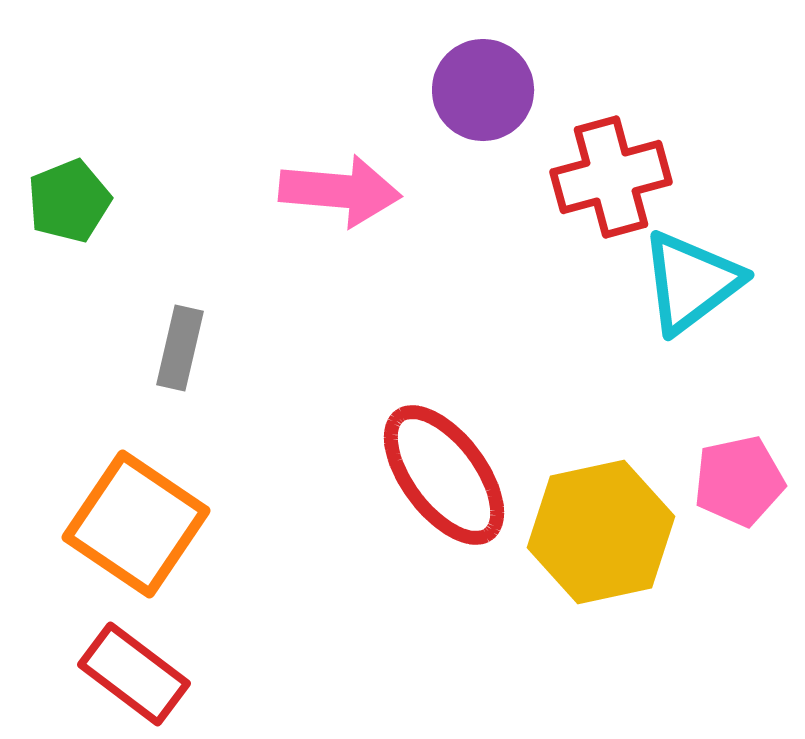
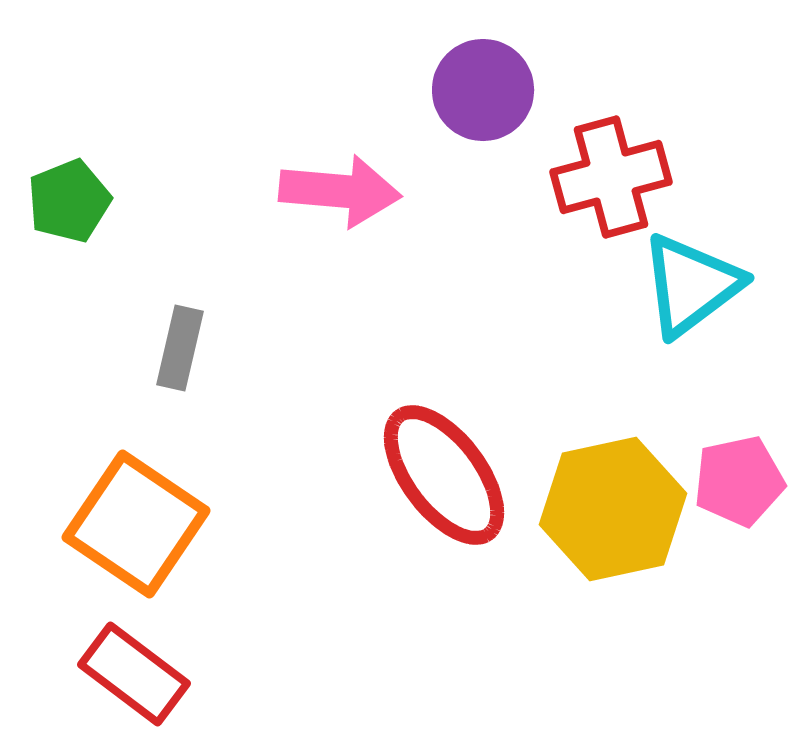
cyan triangle: moved 3 px down
yellow hexagon: moved 12 px right, 23 px up
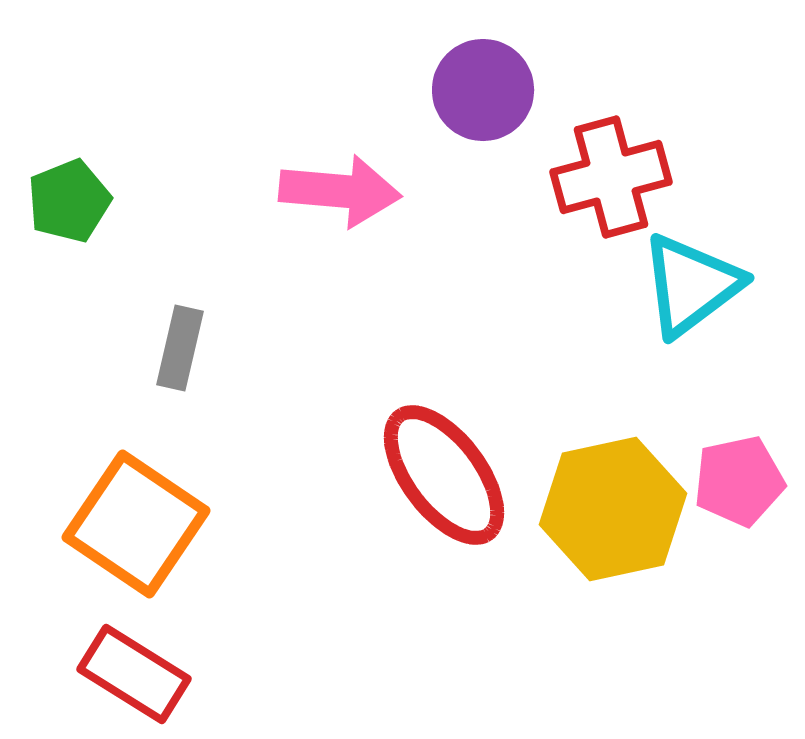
red rectangle: rotated 5 degrees counterclockwise
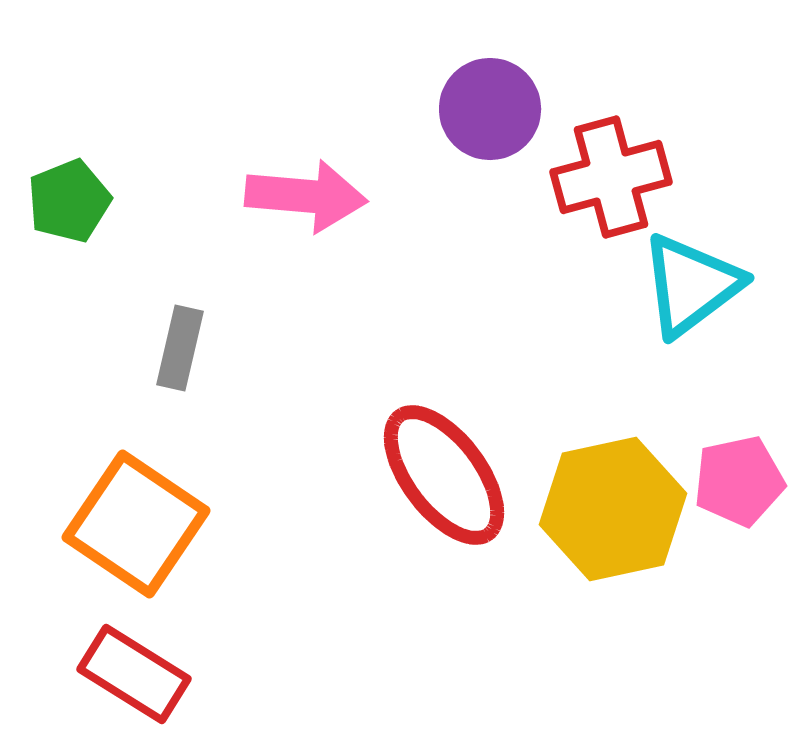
purple circle: moved 7 px right, 19 px down
pink arrow: moved 34 px left, 5 px down
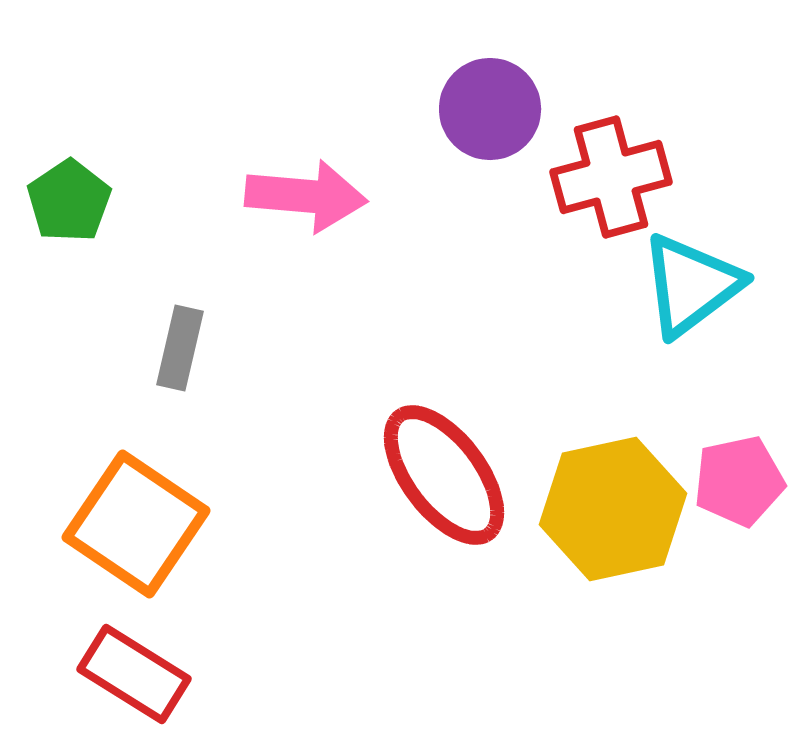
green pentagon: rotated 12 degrees counterclockwise
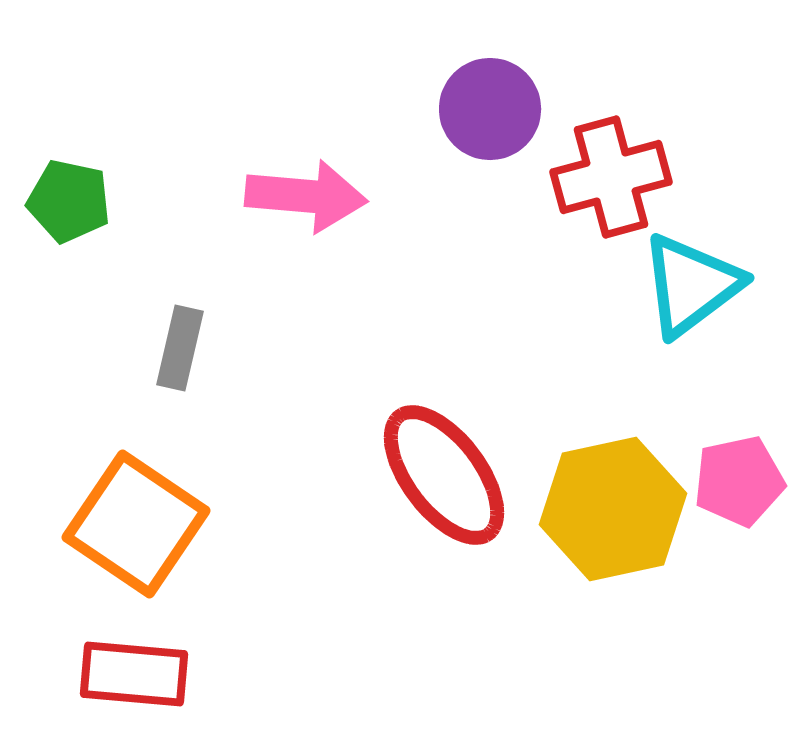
green pentagon: rotated 26 degrees counterclockwise
red rectangle: rotated 27 degrees counterclockwise
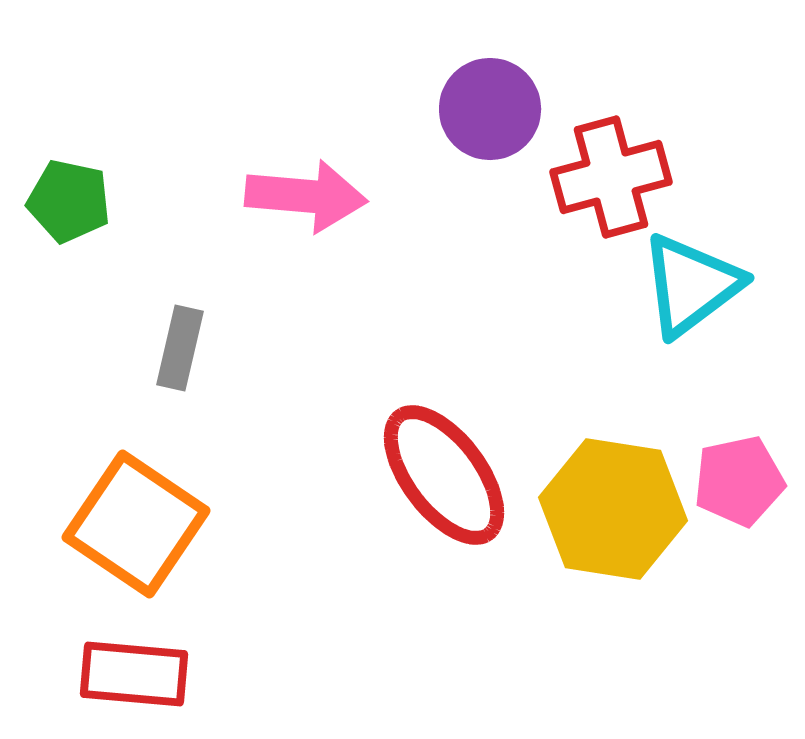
yellow hexagon: rotated 21 degrees clockwise
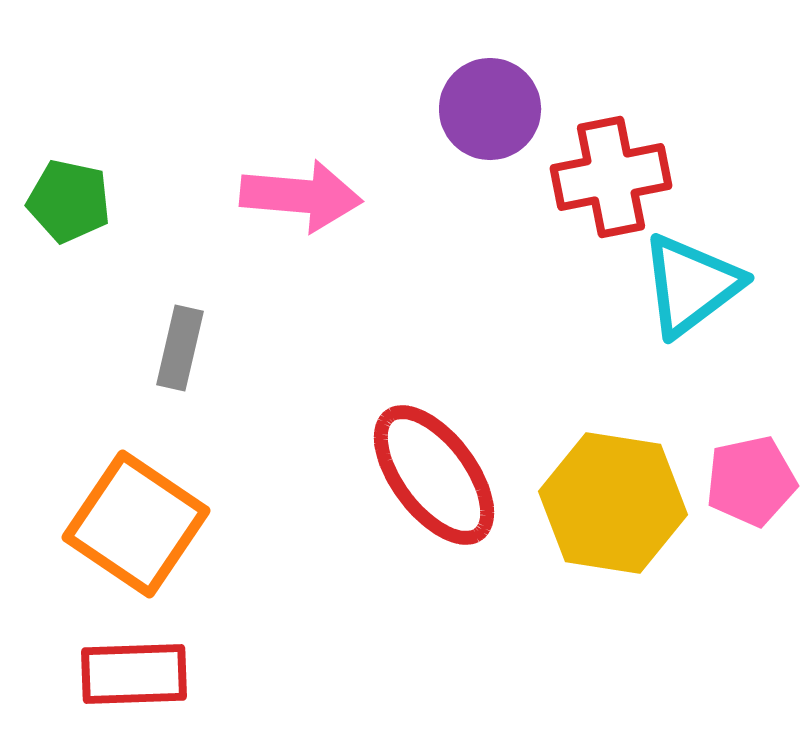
red cross: rotated 4 degrees clockwise
pink arrow: moved 5 px left
red ellipse: moved 10 px left
pink pentagon: moved 12 px right
yellow hexagon: moved 6 px up
red rectangle: rotated 7 degrees counterclockwise
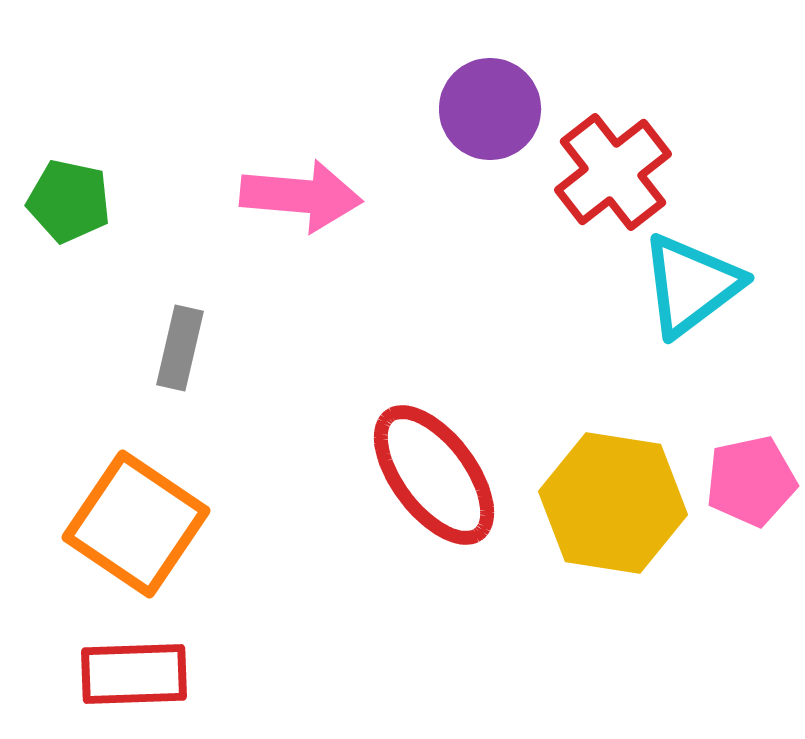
red cross: moved 2 px right, 5 px up; rotated 27 degrees counterclockwise
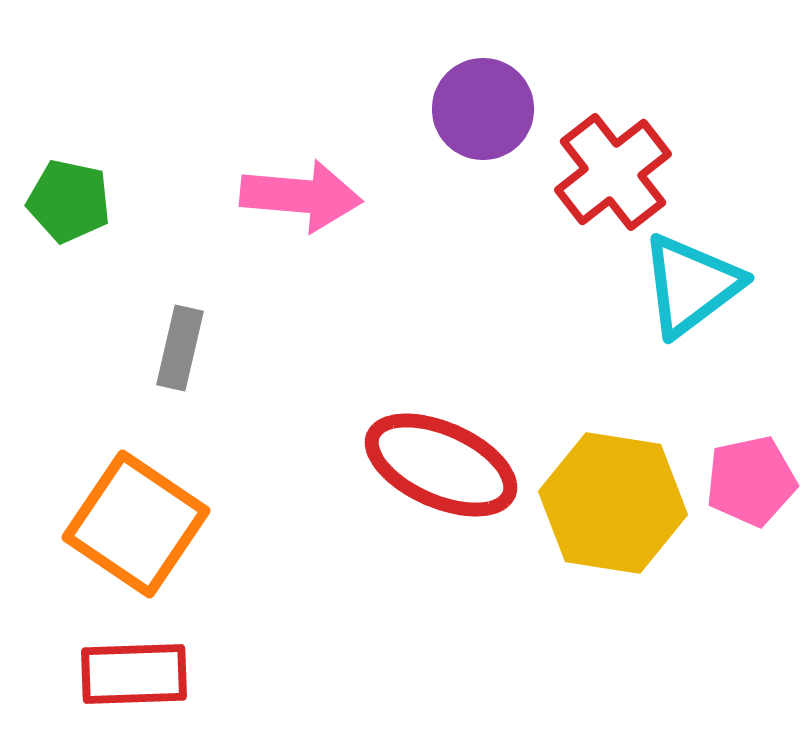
purple circle: moved 7 px left
red ellipse: moved 7 px right, 10 px up; rotated 29 degrees counterclockwise
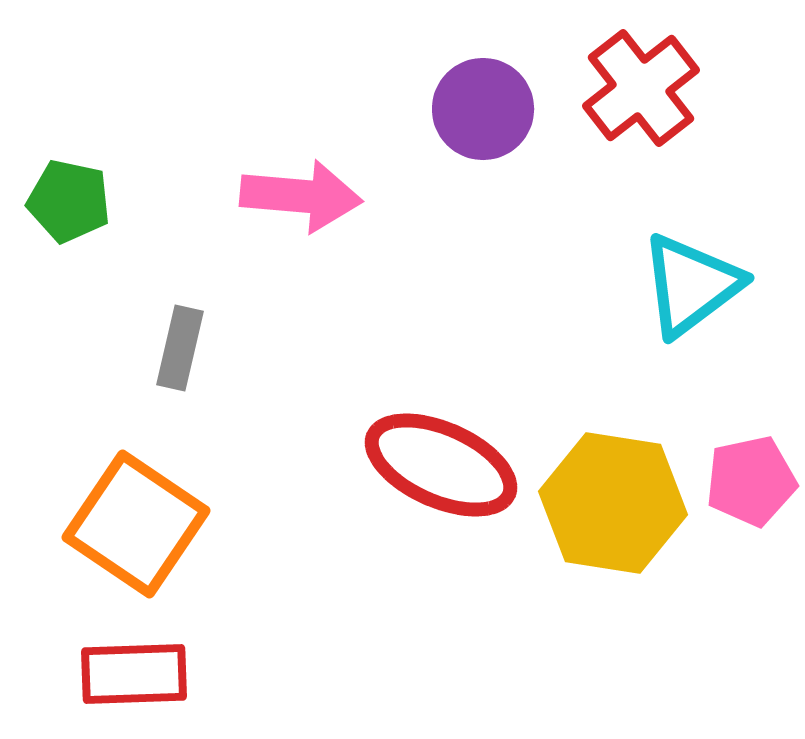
red cross: moved 28 px right, 84 px up
